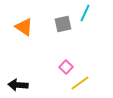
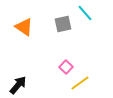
cyan line: rotated 66 degrees counterclockwise
black arrow: rotated 126 degrees clockwise
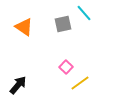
cyan line: moved 1 px left
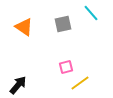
cyan line: moved 7 px right
pink square: rotated 32 degrees clockwise
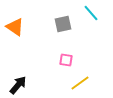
orange triangle: moved 9 px left
pink square: moved 7 px up; rotated 24 degrees clockwise
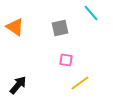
gray square: moved 3 px left, 4 px down
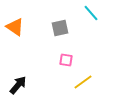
yellow line: moved 3 px right, 1 px up
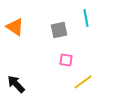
cyan line: moved 5 px left, 5 px down; rotated 30 degrees clockwise
gray square: moved 1 px left, 2 px down
black arrow: moved 2 px left, 1 px up; rotated 84 degrees counterclockwise
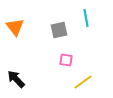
orange triangle: rotated 18 degrees clockwise
black arrow: moved 5 px up
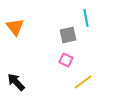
gray square: moved 9 px right, 5 px down
pink square: rotated 16 degrees clockwise
black arrow: moved 3 px down
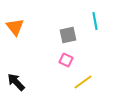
cyan line: moved 9 px right, 3 px down
